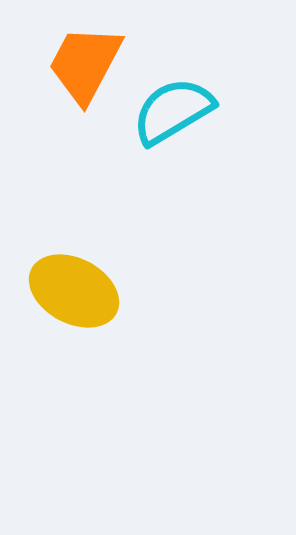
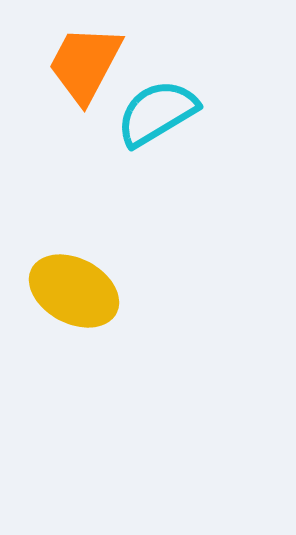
cyan semicircle: moved 16 px left, 2 px down
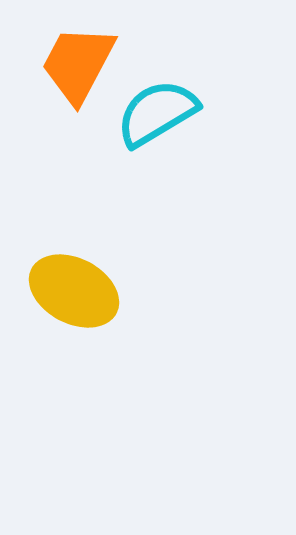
orange trapezoid: moved 7 px left
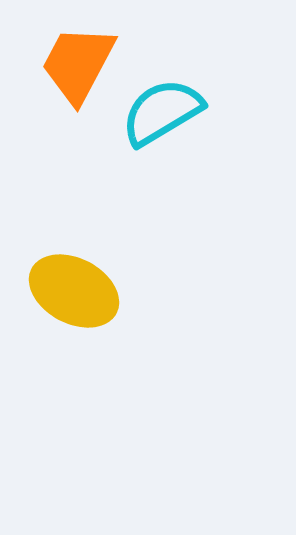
cyan semicircle: moved 5 px right, 1 px up
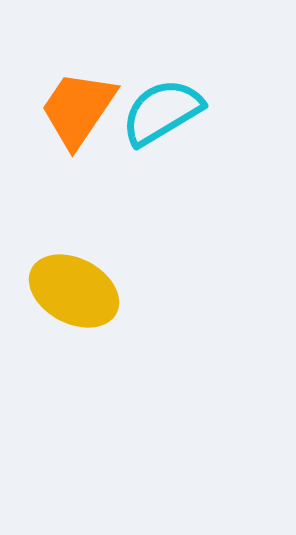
orange trapezoid: moved 45 px down; rotated 6 degrees clockwise
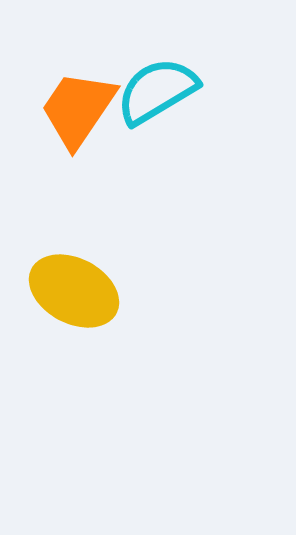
cyan semicircle: moved 5 px left, 21 px up
